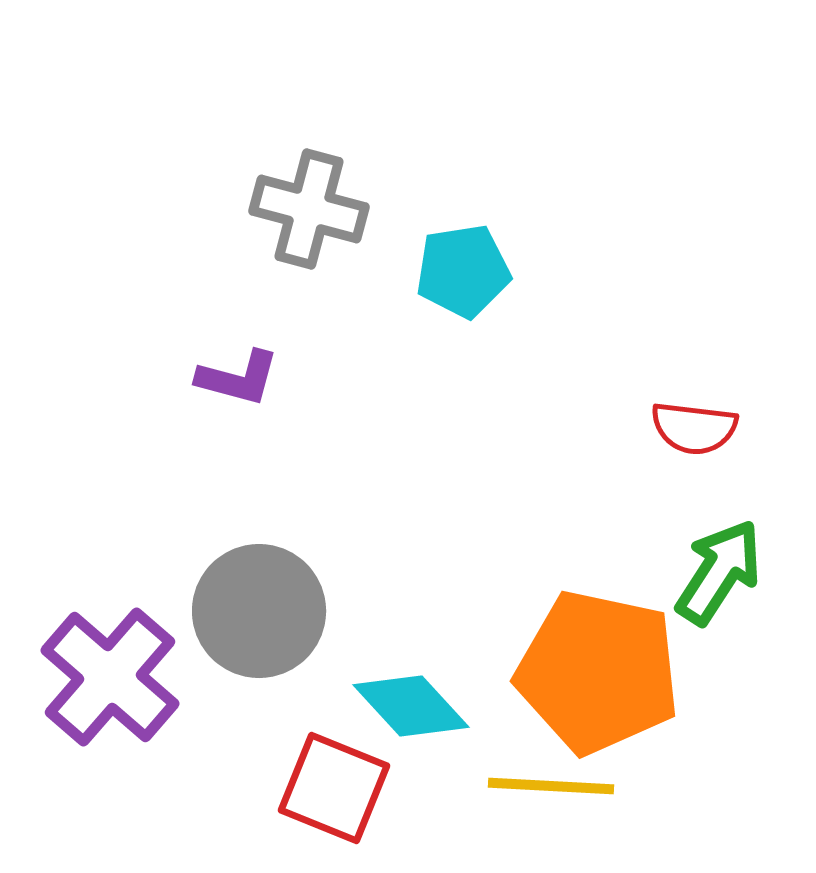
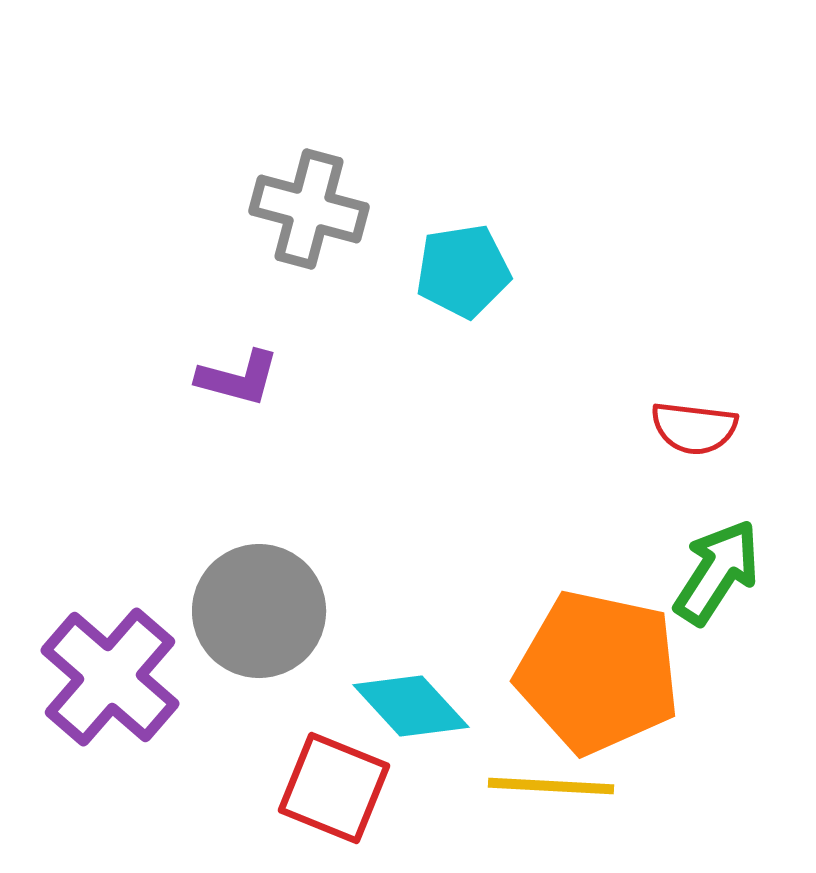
green arrow: moved 2 px left
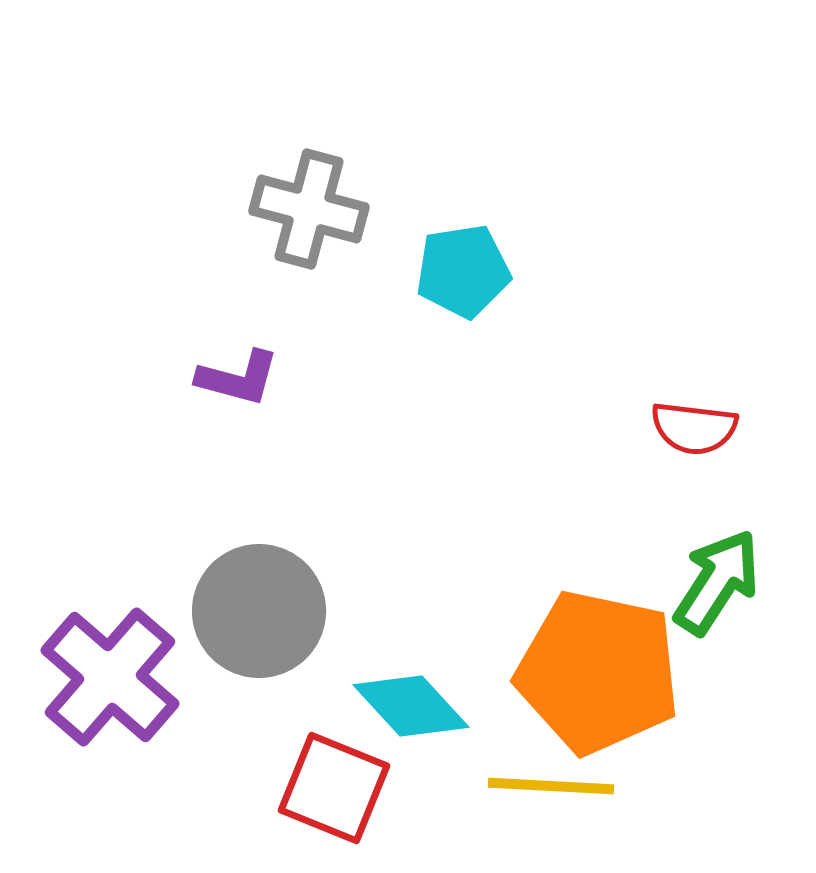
green arrow: moved 10 px down
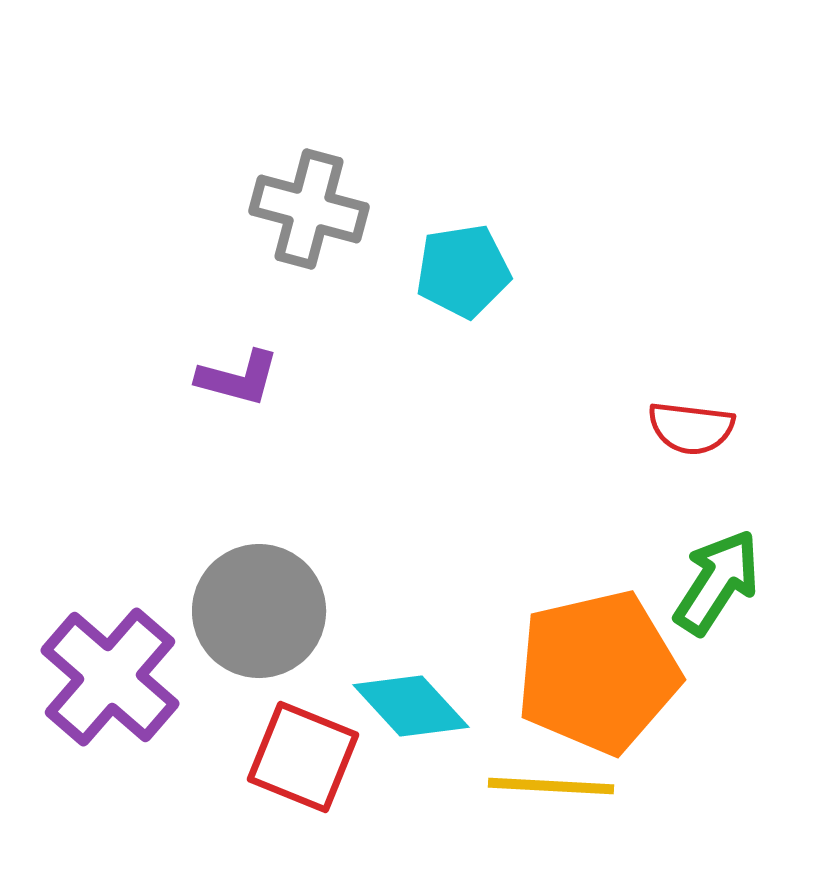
red semicircle: moved 3 px left
orange pentagon: rotated 25 degrees counterclockwise
red square: moved 31 px left, 31 px up
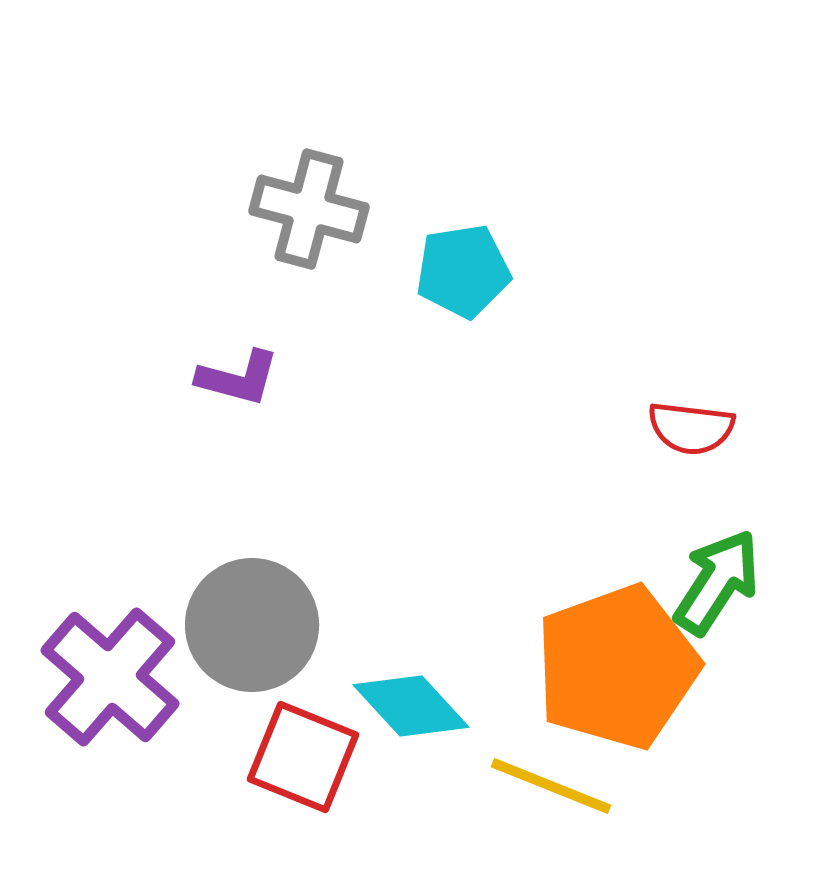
gray circle: moved 7 px left, 14 px down
orange pentagon: moved 19 px right, 5 px up; rotated 7 degrees counterclockwise
yellow line: rotated 19 degrees clockwise
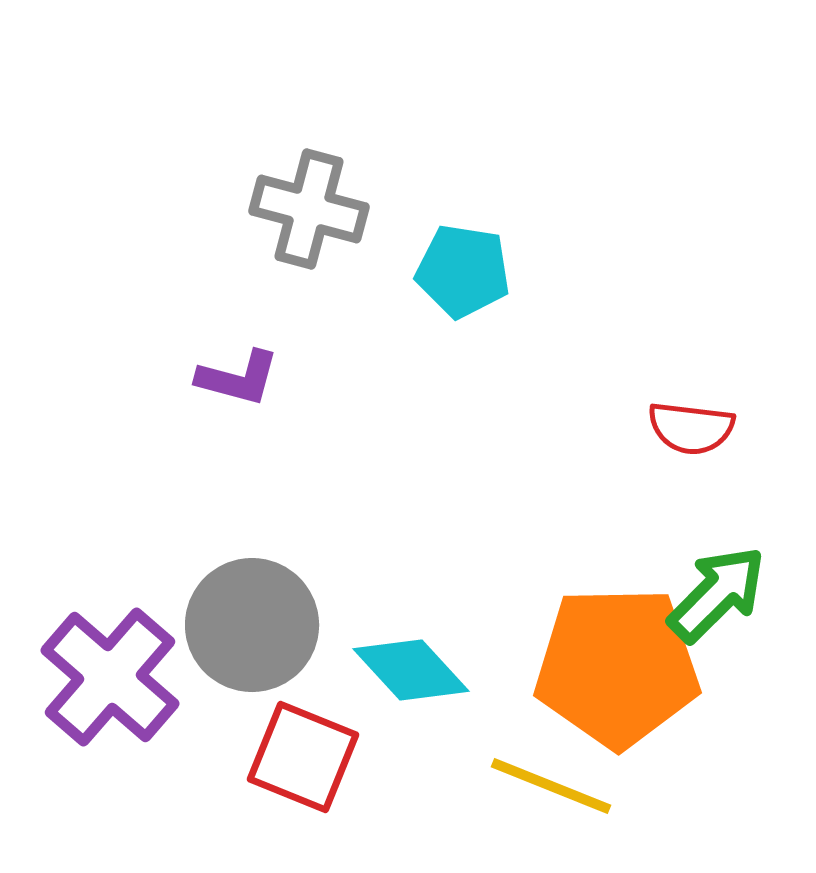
cyan pentagon: rotated 18 degrees clockwise
green arrow: moved 12 px down; rotated 12 degrees clockwise
orange pentagon: rotated 19 degrees clockwise
cyan diamond: moved 36 px up
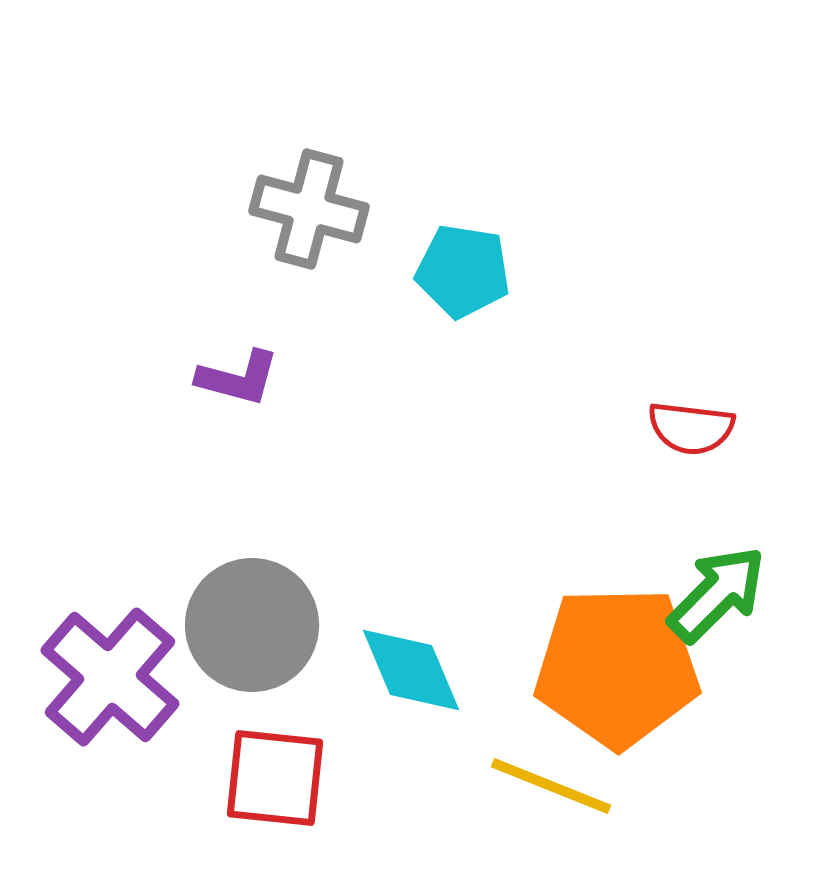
cyan diamond: rotated 20 degrees clockwise
red square: moved 28 px left, 21 px down; rotated 16 degrees counterclockwise
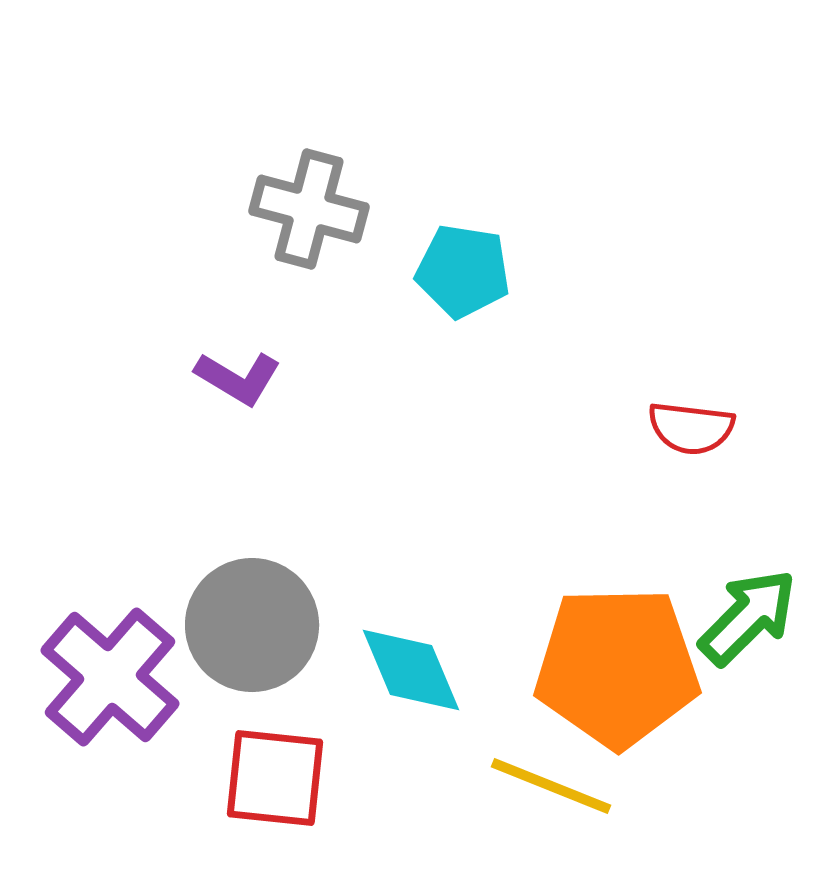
purple L-shape: rotated 16 degrees clockwise
green arrow: moved 31 px right, 23 px down
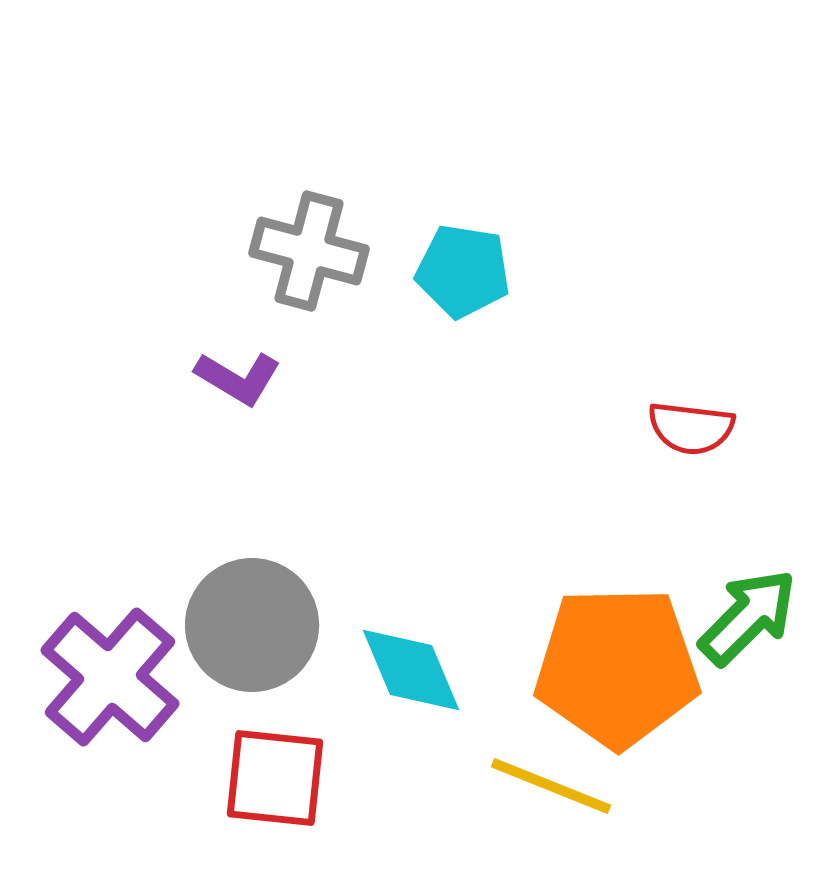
gray cross: moved 42 px down
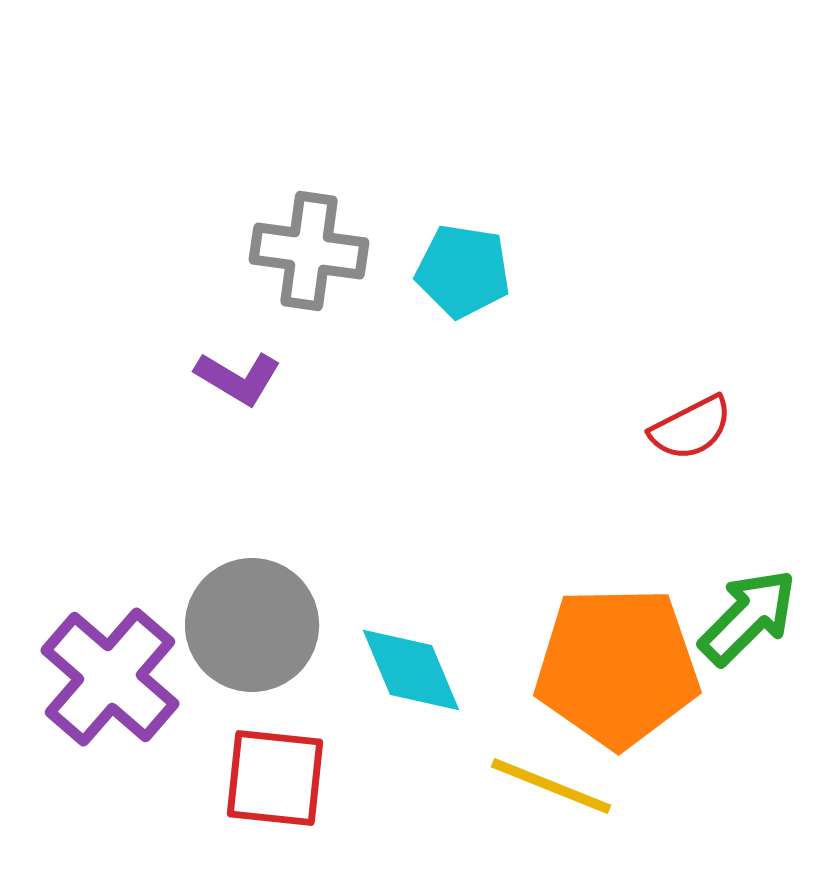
gray cross: rotated 7 degrees counterclockwise
red semicircle: rotated 34 degrees counterclockwise
